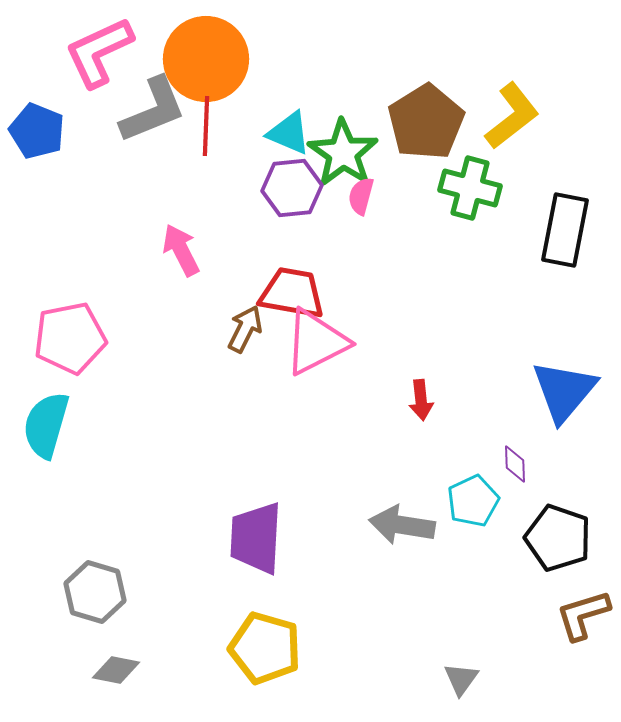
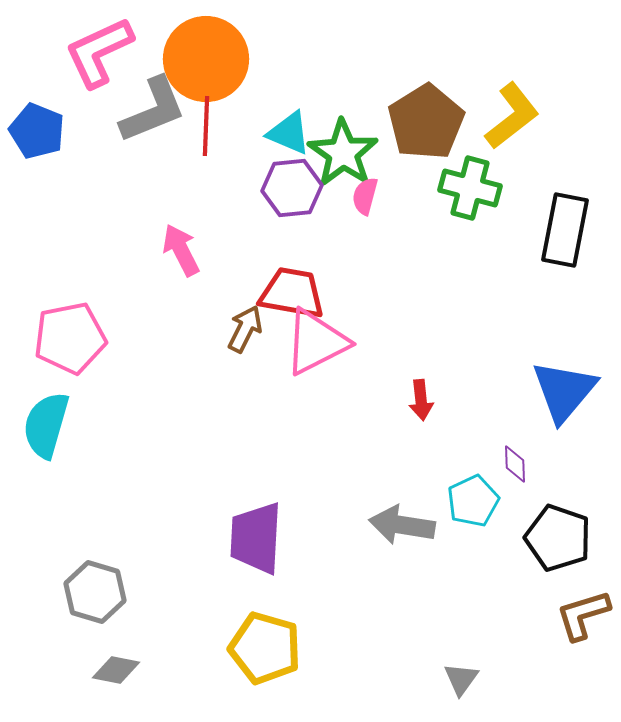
pink semicircle: moved 4 px right
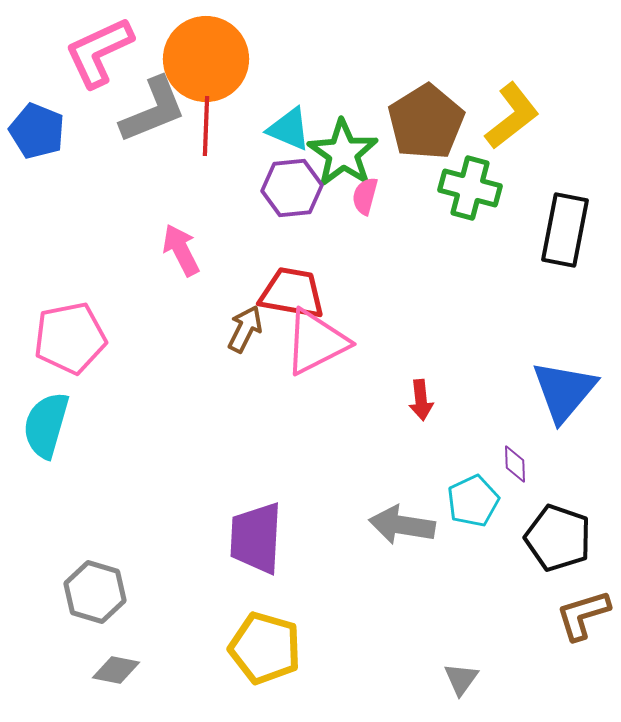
cyan triangle: moved 4 px up
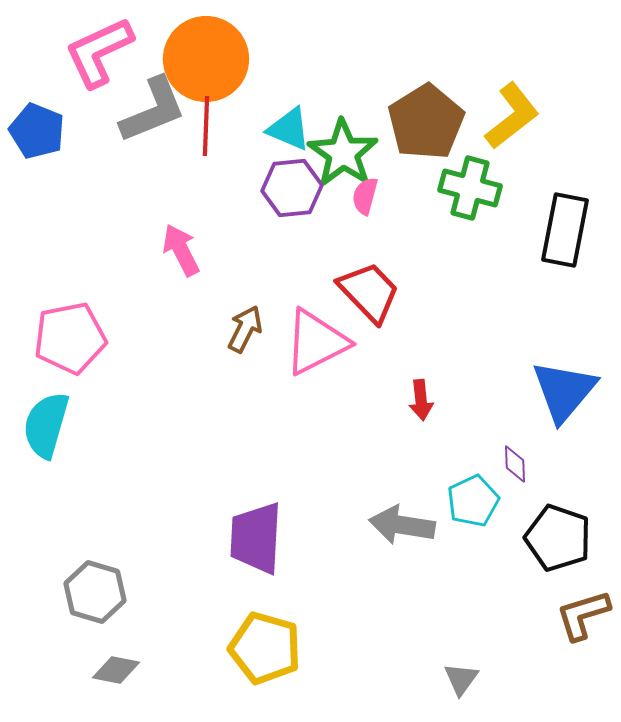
red trapezoid: moved 77 px right, 1 px up; rotated 36 degrees clockwise
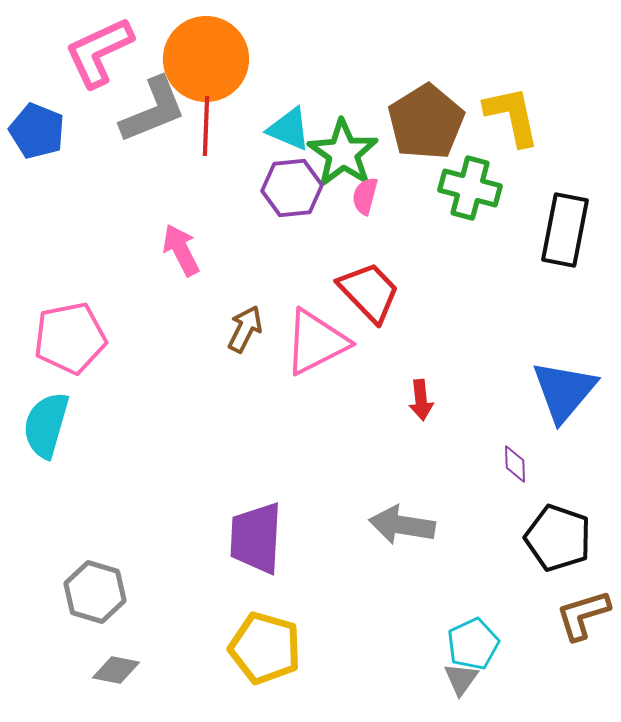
yellow L-shape: rotated 64 degrees counterclockwise
cyan pentagon: moved 143 px down
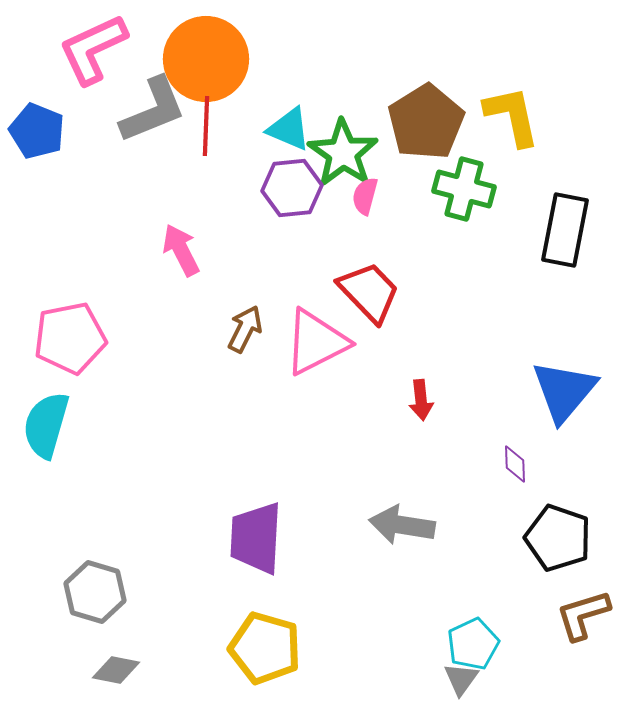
pink L-shape: moved 6 px left, 3 px up
green cross: moved 6 px left, 1 px down
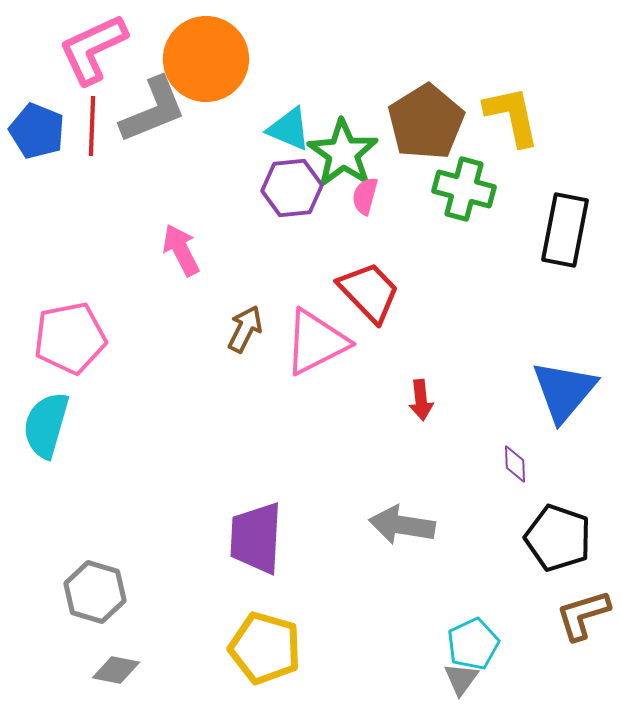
red line: moved 114 px left
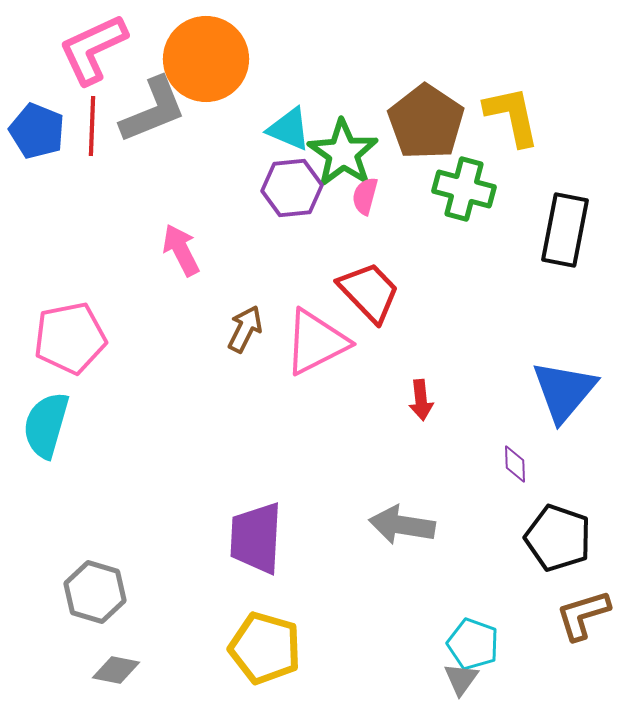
brown pentagon: rotated 6 degrees counterclockwise
cyan pentagon: rotated 27 degrees counterclockwise
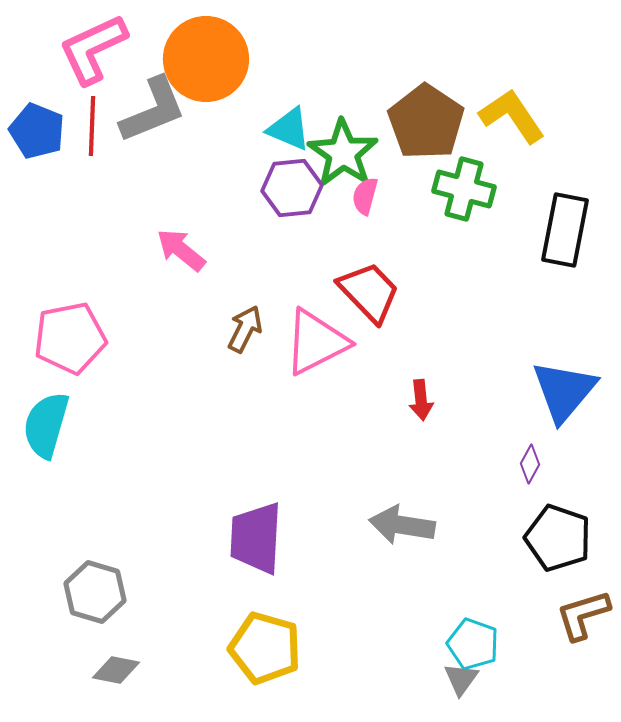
yellow L-shape: rotated 22 degrees counterclockwise
pink arrow: rotated 24 degrees counterclockwise
purple diamond: moved 15 px right; rotated 30 degrees clockwise
